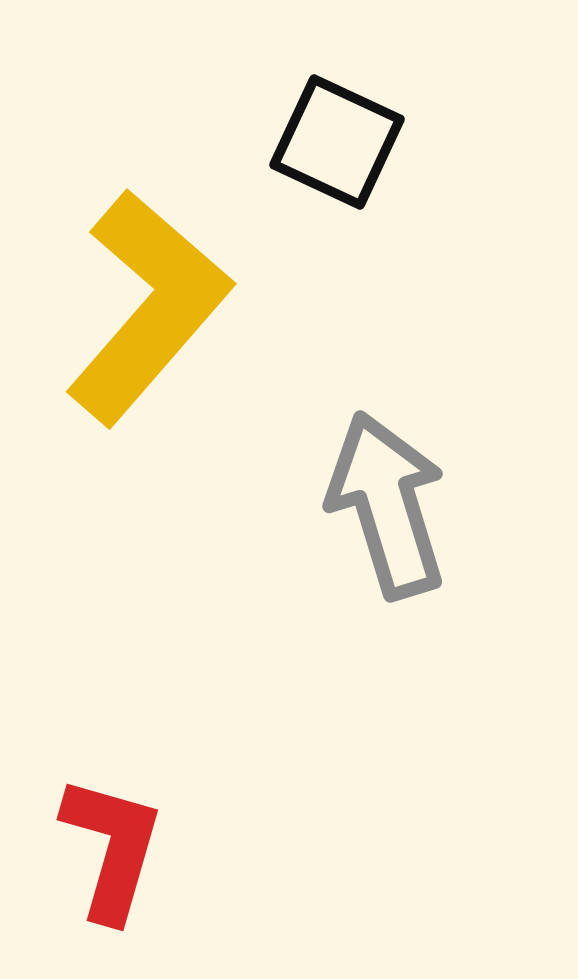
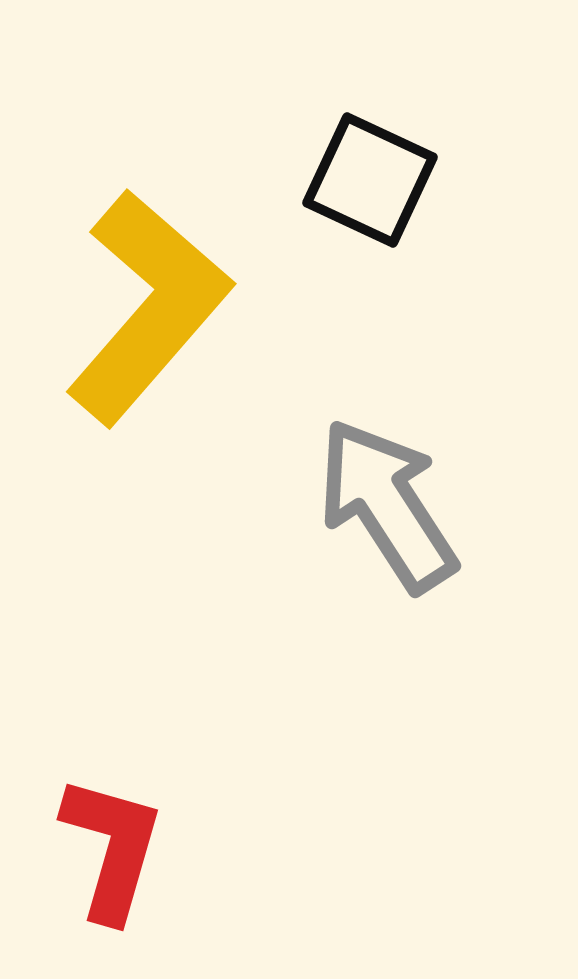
black square: moved 33 px right, 38 px down
gray arrow: rotated 16 degrees counterclockwise
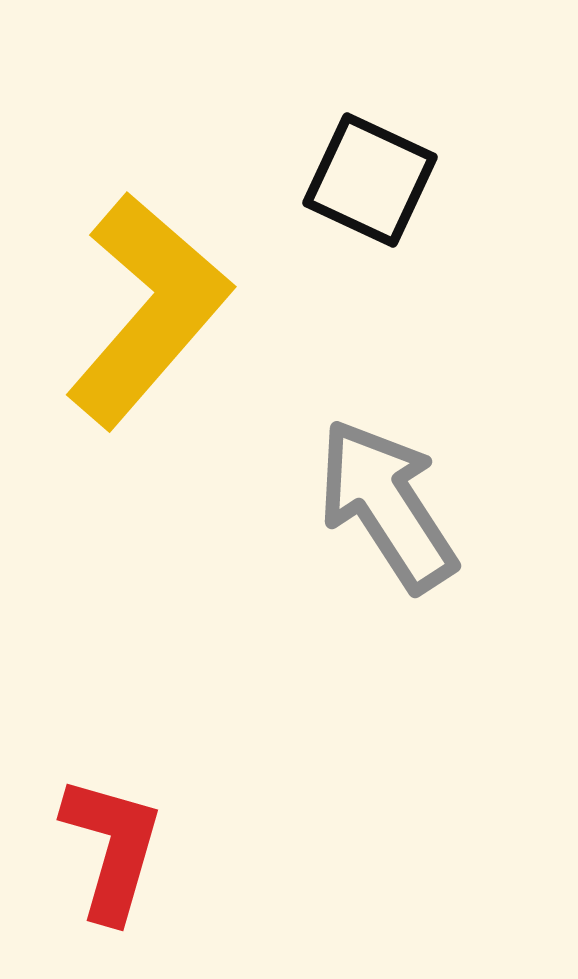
yellow L-shape: moved 3 px down
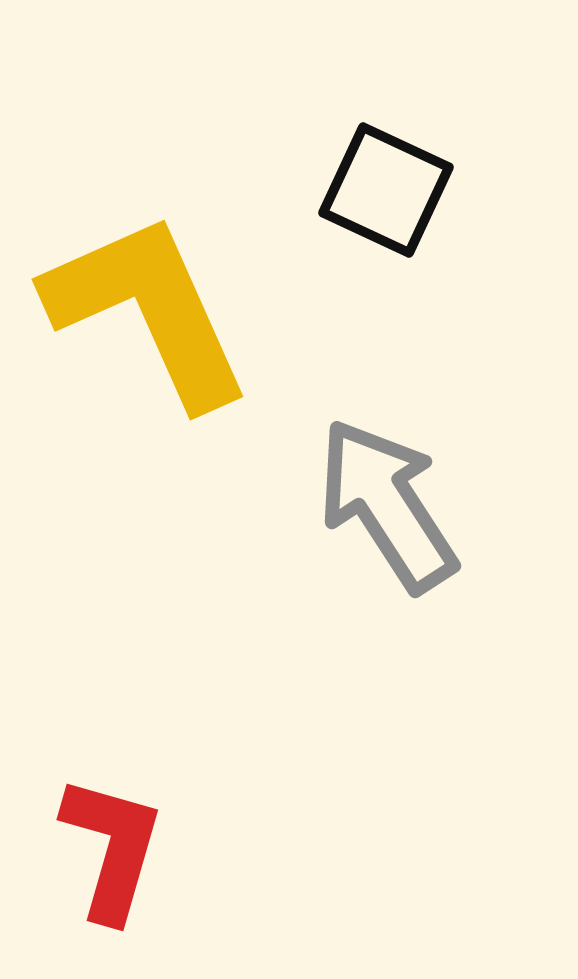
black square: moved 16 px right, 10 px down
yellow L-shape: rotated 65 degrees counterclockwise
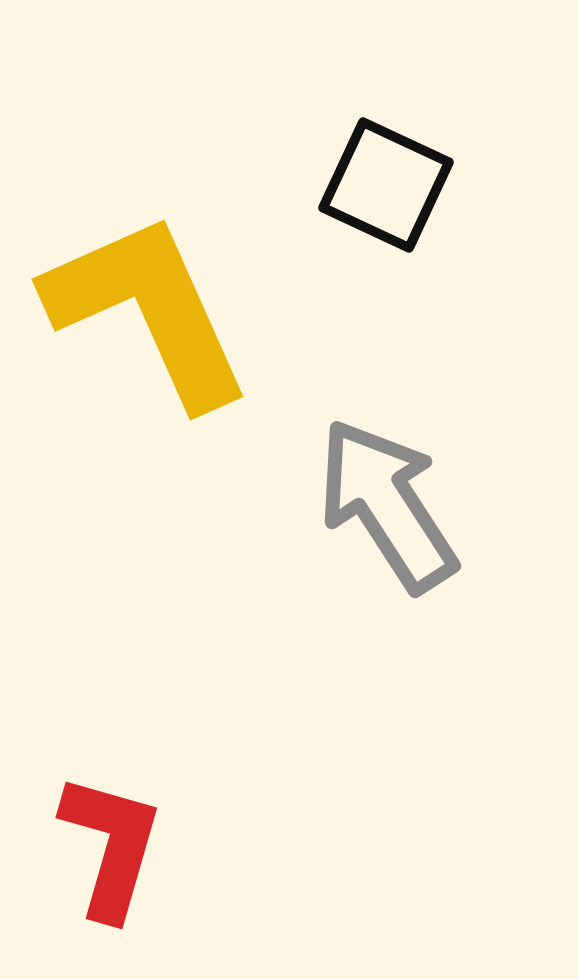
black square: moved 5 px up
red L-shape: moved 1 px left, 2 px up
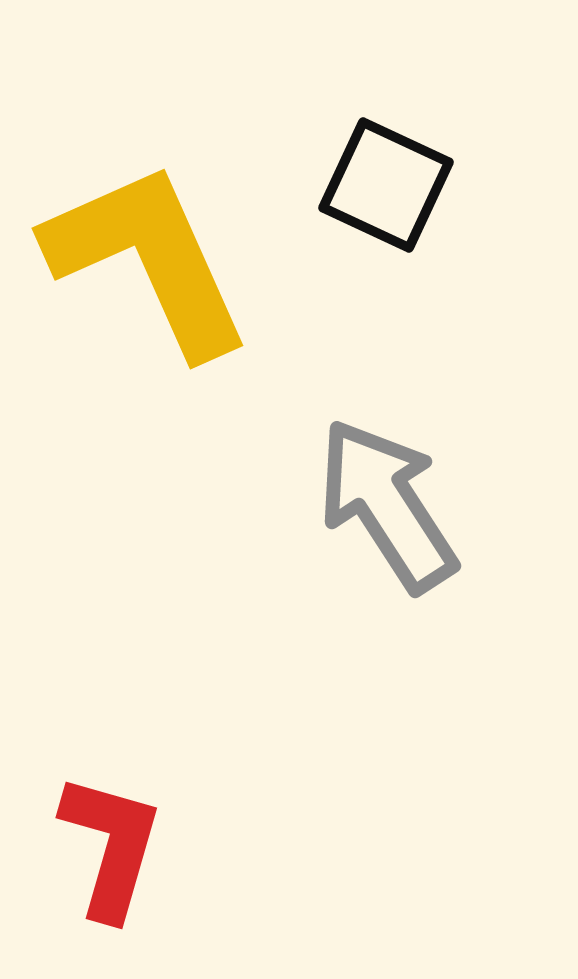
yellow L-shape: moved 51 px up
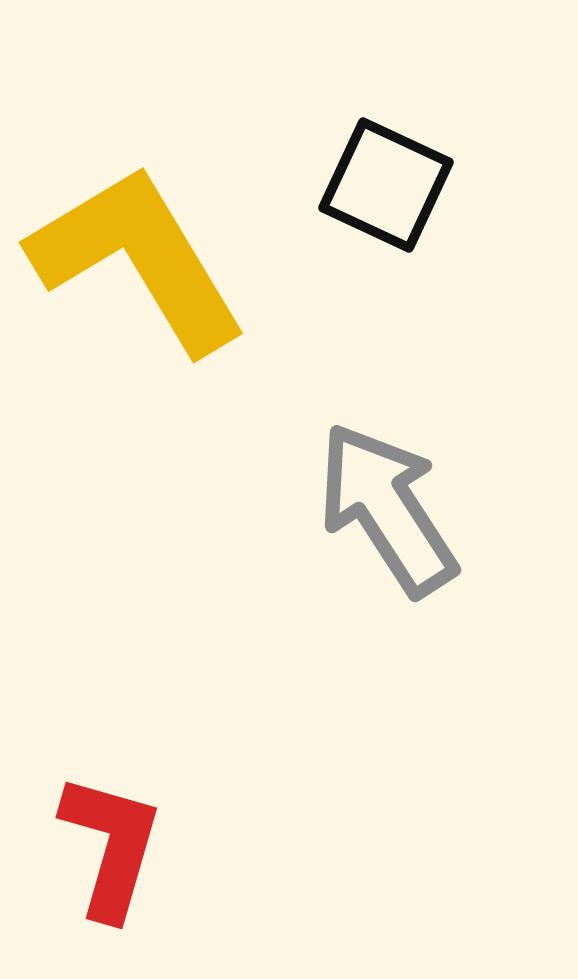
yellow L-shape: moved 10 px left; rotated 7 degrees counterclockwise
gray arrow: moved 4 px down
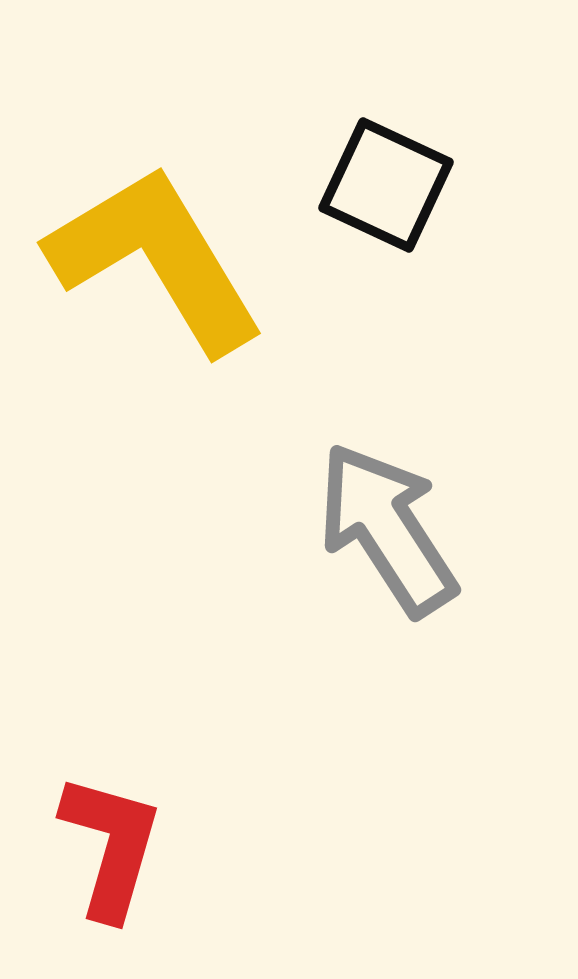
yellow L-shape: moved 18 px right
gray arrow: moved 20 px down
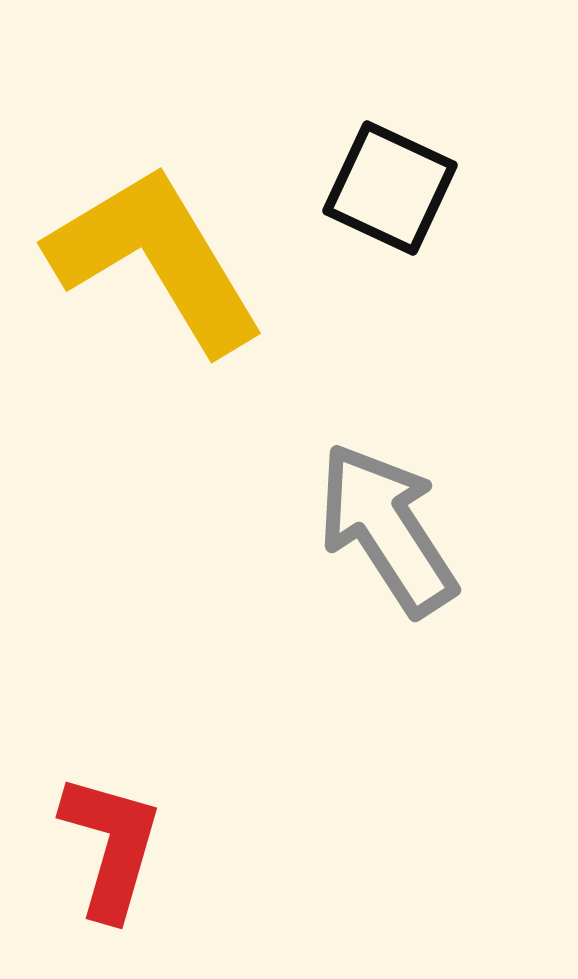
black square: moved 4 px right, 3 px down
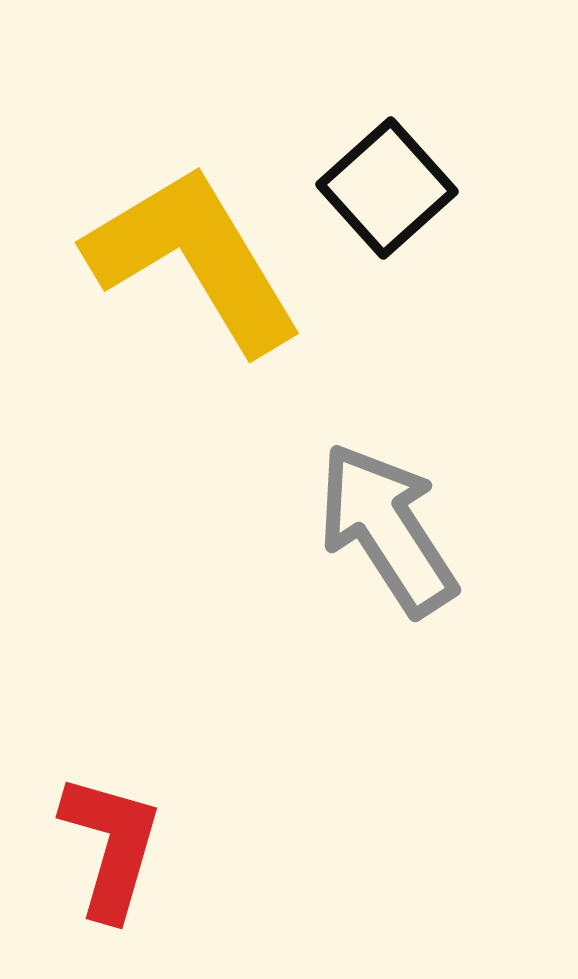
black square: moved 3 px left; rotated 23 degrees clockwise
yellow L-shape: moved 38 px right
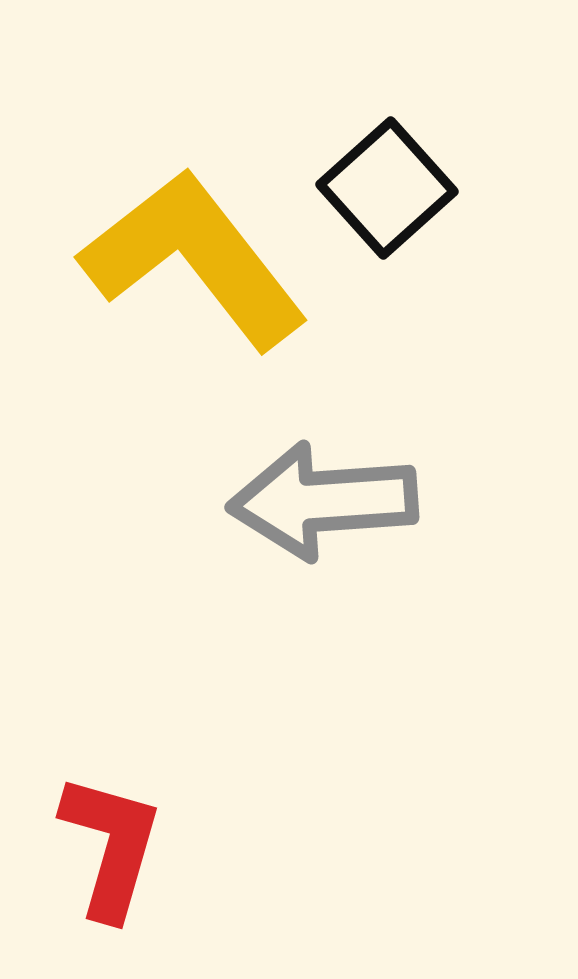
yellow L-shape: rotated 7 degrees counterclockwise
gray arrow: moved 64 px left, 28 px up; rotated 61 degrees counterclockwise
